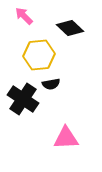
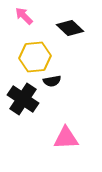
yellow hexagon: moved 4 px left, 2 px down
black semicircle: moved 1 px right, 3 px up
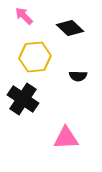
black semicircle: moved 26 px right, 5 px up; rotated 12 degrees clockwise
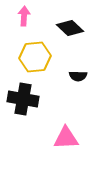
pink arrow: rotated 48 degrees clockwise
black cross: rotated 24 degrees counterclockwise
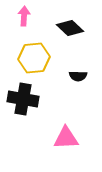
yellow hexagon: moved 1 px left, 1 px down
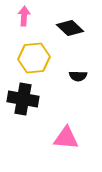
pink triangle: rotated 8 degrees clockwise
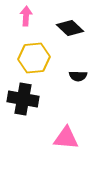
pink arrow: moved 2 px right
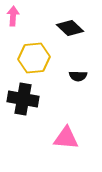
pink arrow: moved 13 px left
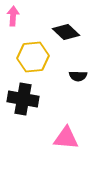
black diamond: moved 4 px left, 4 px down
yellow hexagon: moved 1 px left, 1 px up
